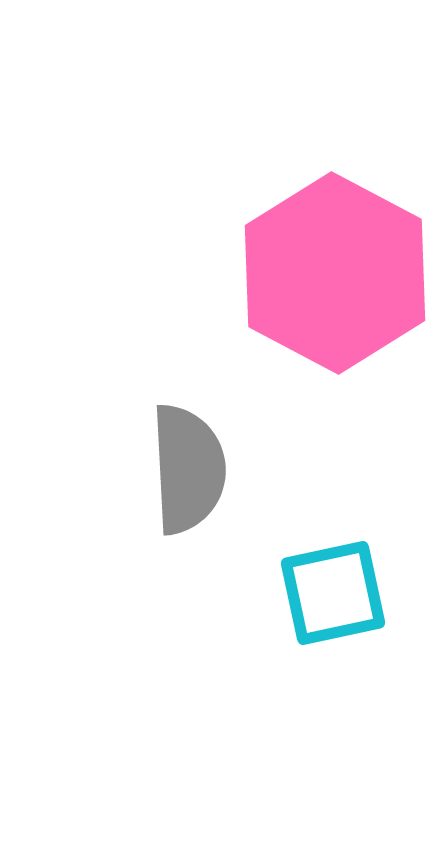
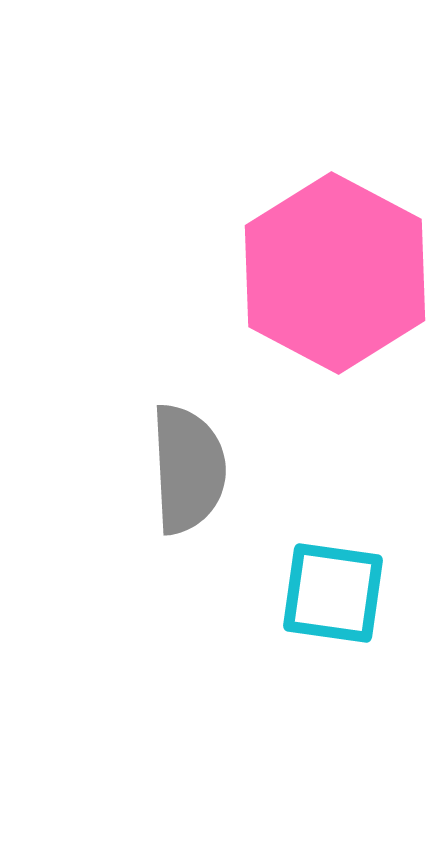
cyan square: rotated 20 degrees clockwise
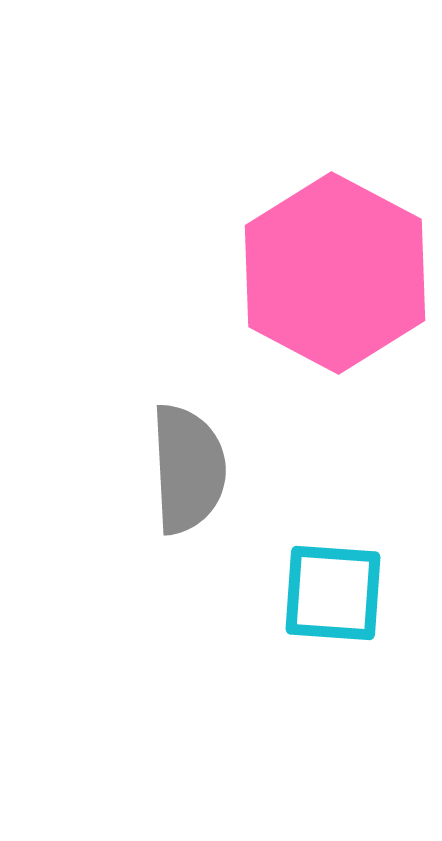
cyan square: rotated 4 degrees counterclockwise
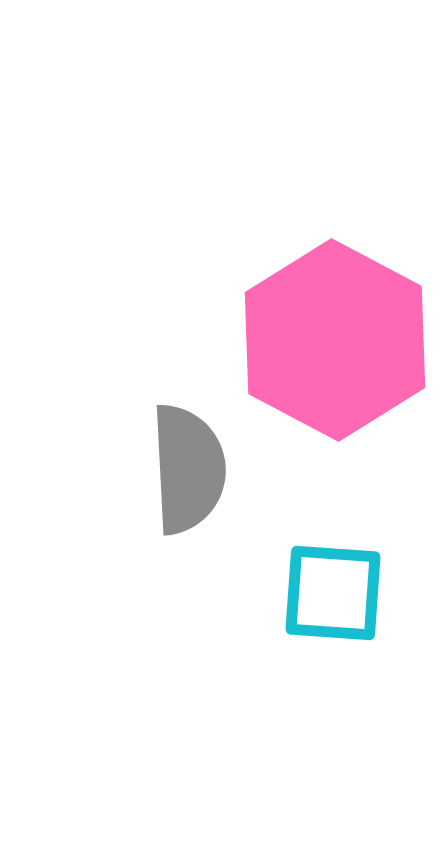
pink hexagon: moved 67 px down
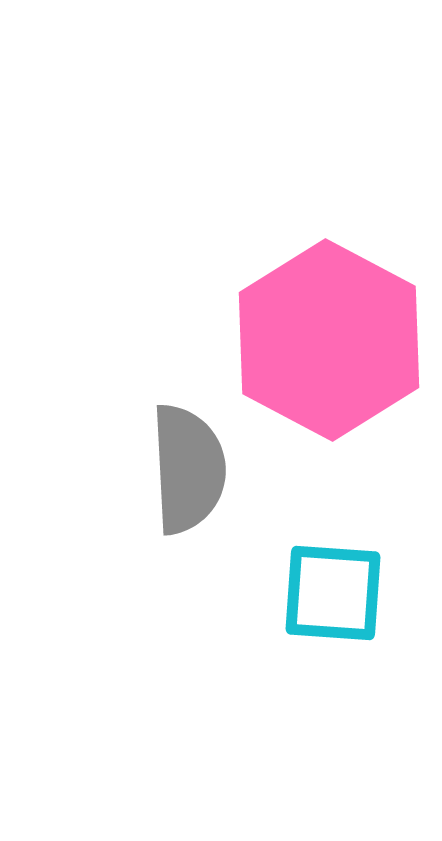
pink hexagon: moved 6 px left
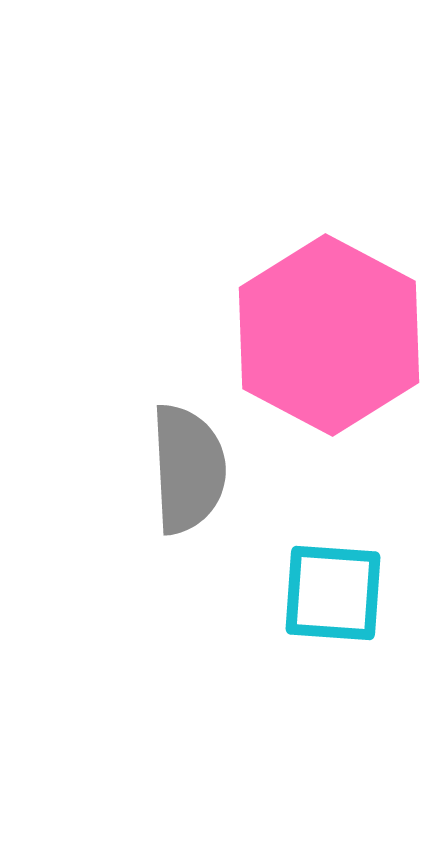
pink hexagon: moved 5 px up
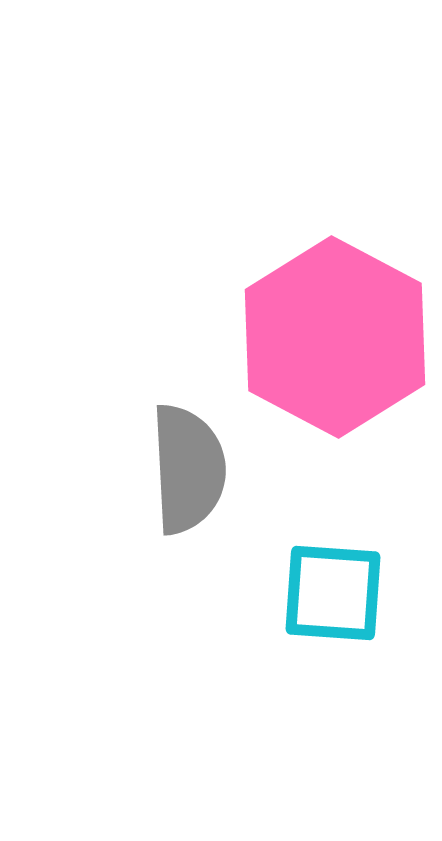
pink hexagon: moved 6 px right, 2 px down
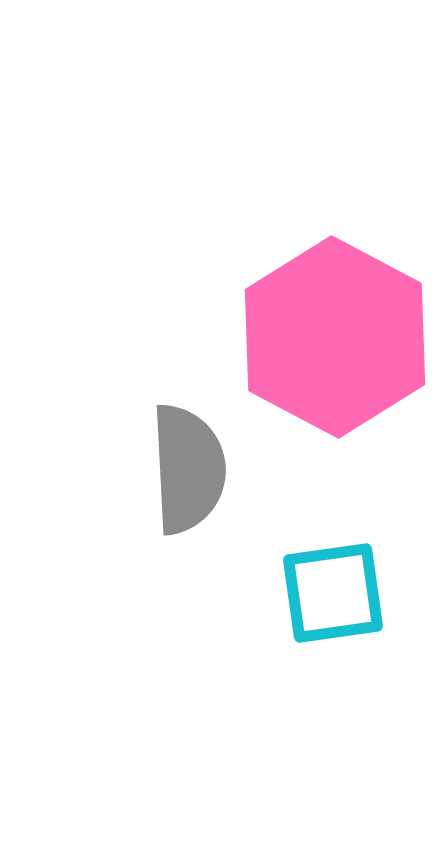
cyan square: rotated 12 degrees counterclockwise
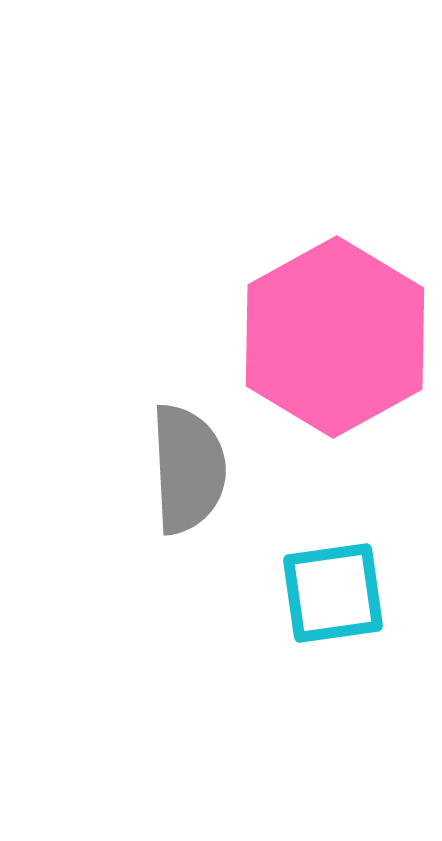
pink hexagon: rotated 3 degrees clockwise
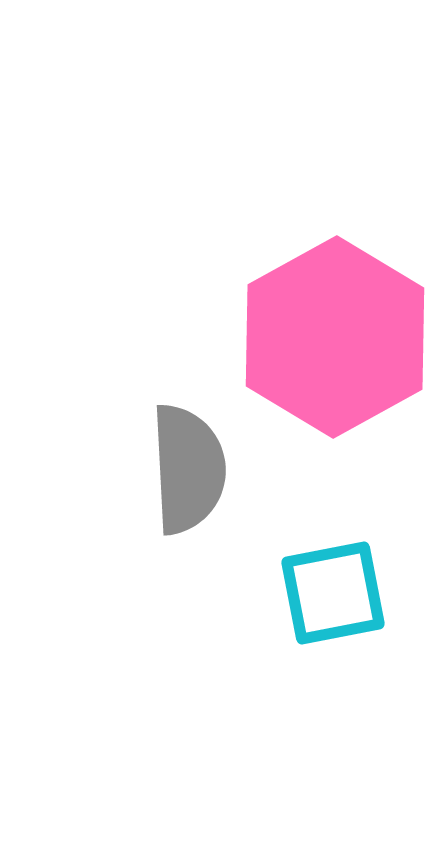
cyan square: rotated 3 degrees counterclockwise
